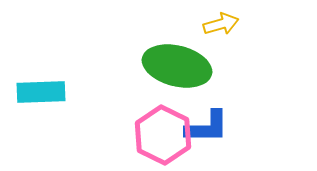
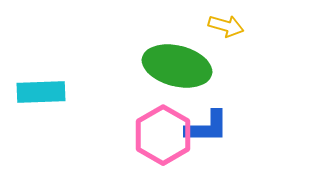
yellow arrow: moved 5 px right, 2 px down; rotated 32 degrees clockwise
pink hexagon: rotated 4 degrees clockwise
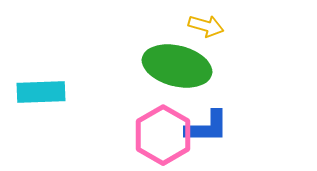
yellow arrow: moved 20 px left
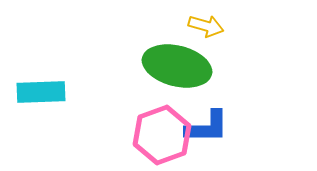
pink hexagon: moved 1 px left; rotated 10 degrees clockwise
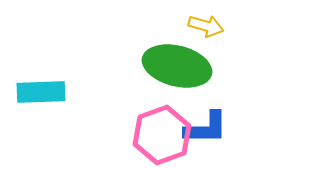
blue L-shape: moved 1 px left, 1 px down
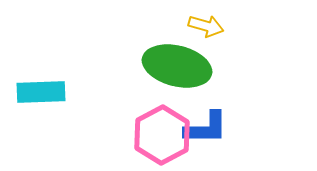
pink hexagon: rotated 8 degrees counterclockwise
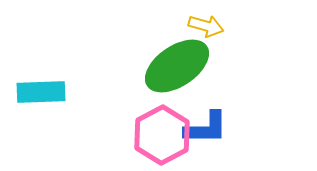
green ellipse: rotated 48 degrees counterclockwise
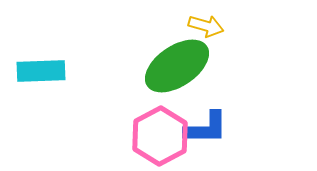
cyan rectangle: moved 21 px up
pink hexagon: moved 2 px left, 1 px down
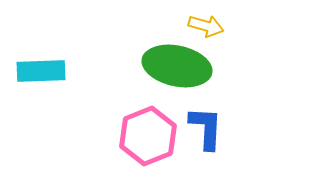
green ellipse: rotated 46 degrees clockwise
blue L-shape: rotated 87 degrees counterclockwise
pink hexagon: moved 12 px left; rotated 6 degrees clockwise
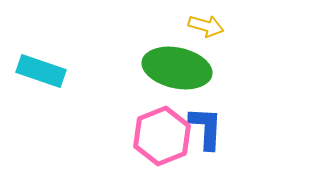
green ellipse: moved 2 px down
cyan rectangle: rotated 21 degrees clockwise
pink hexagon: moved 14 px right
